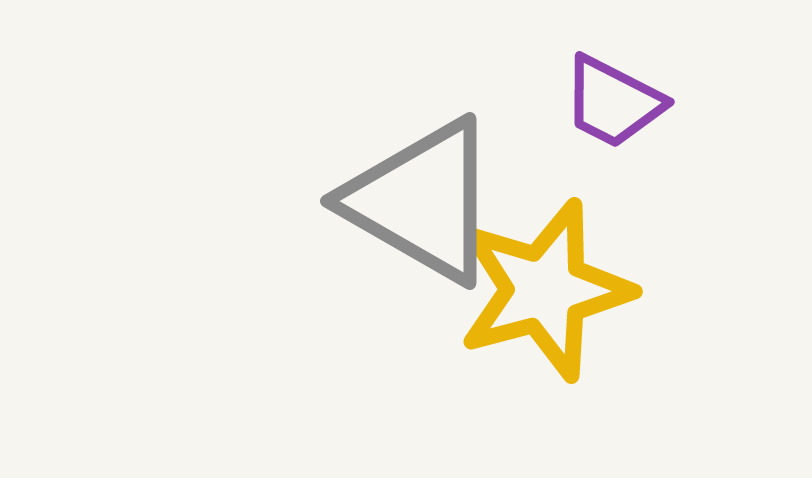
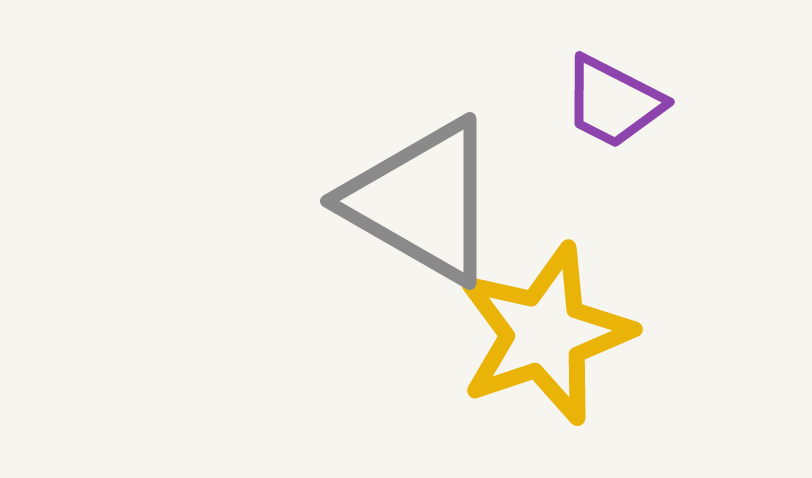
yellow star: moved 44 px down; rotated 4 degrees counterclockwise
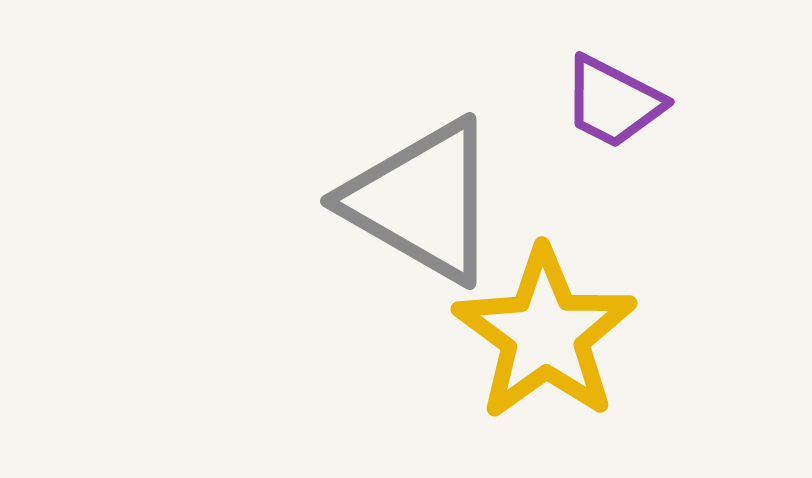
yellow star: rotated 17 degrees counterclockwise
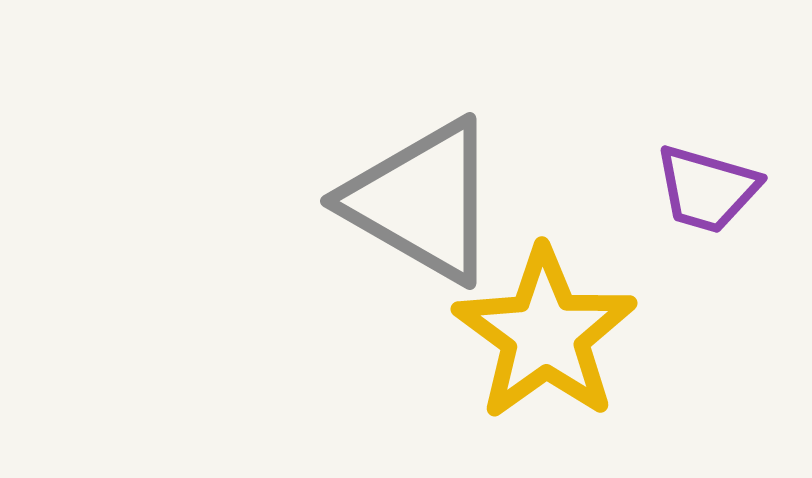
purple trapezoid: moved 94 px right, 87 px down; rotated 11 degrees counterclockwise
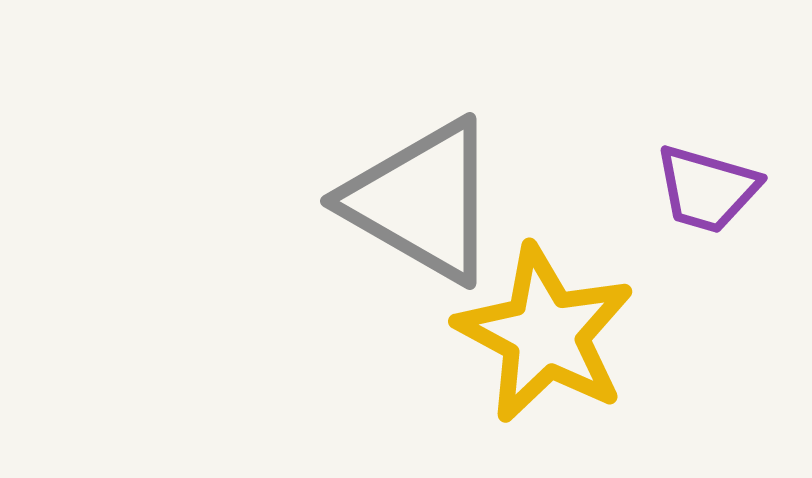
yellow star: rotated 8 degrees counterclockwise
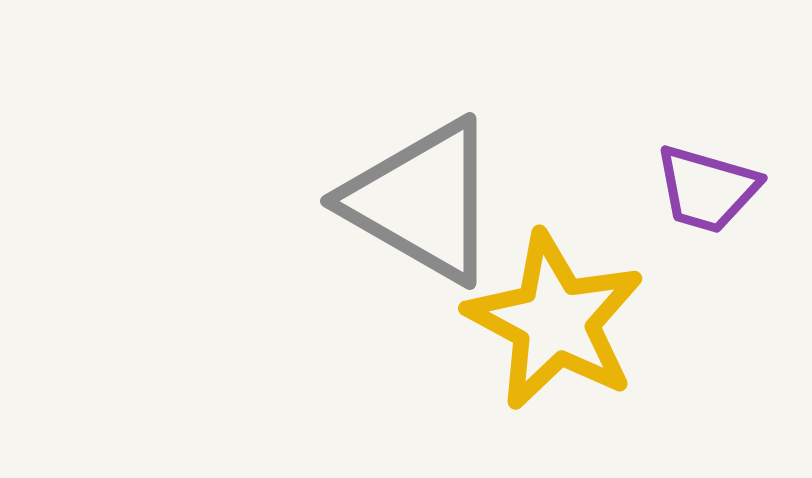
yellow star: moved 10 px right, 13 px up
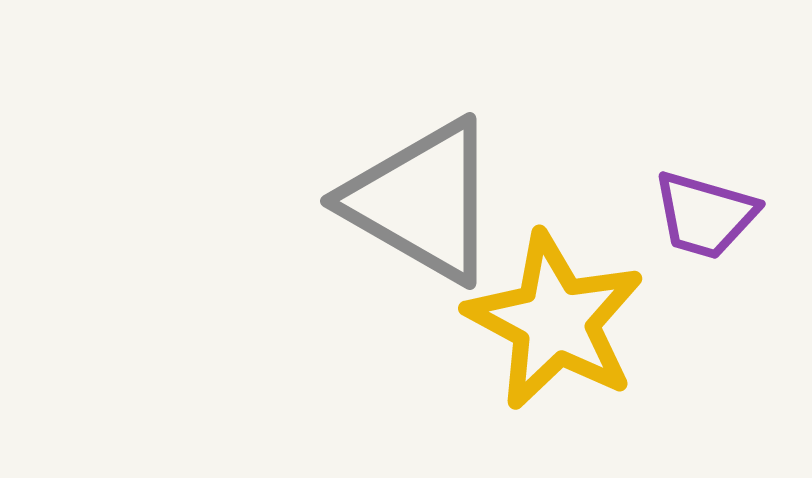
purple trapezoid: moved 2 px left, 26 px down
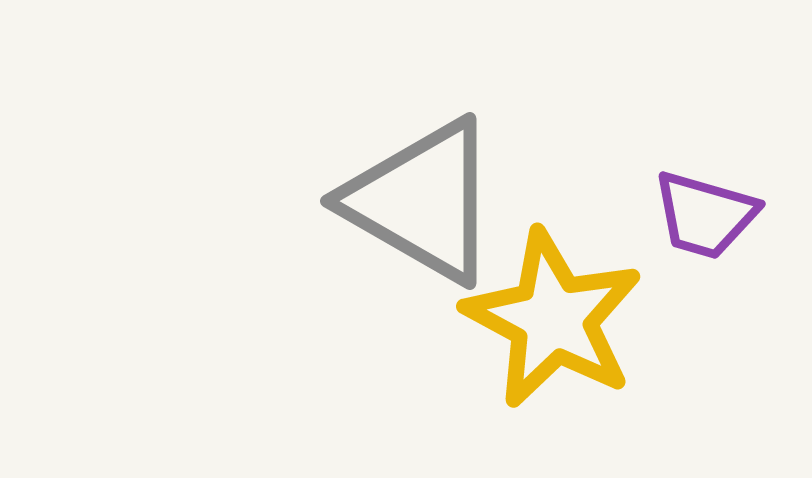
yellow star: moved 2 px left, 2 px up
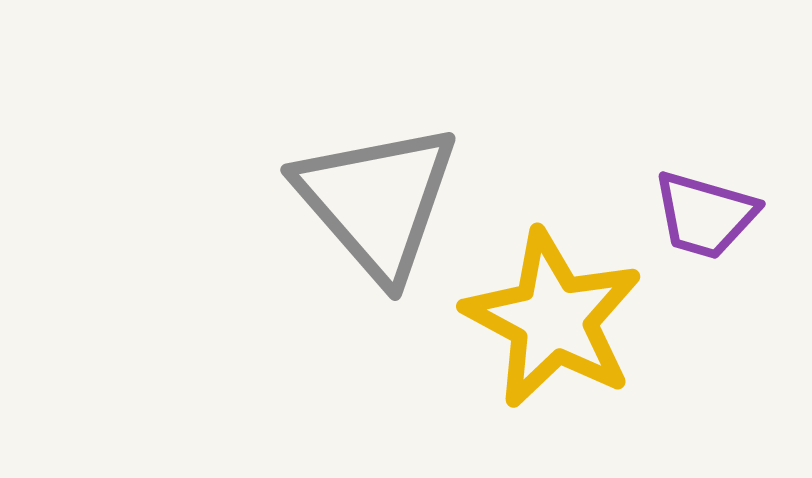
gray triangle: moved 45 px left; rotated 19 degrees clockwise
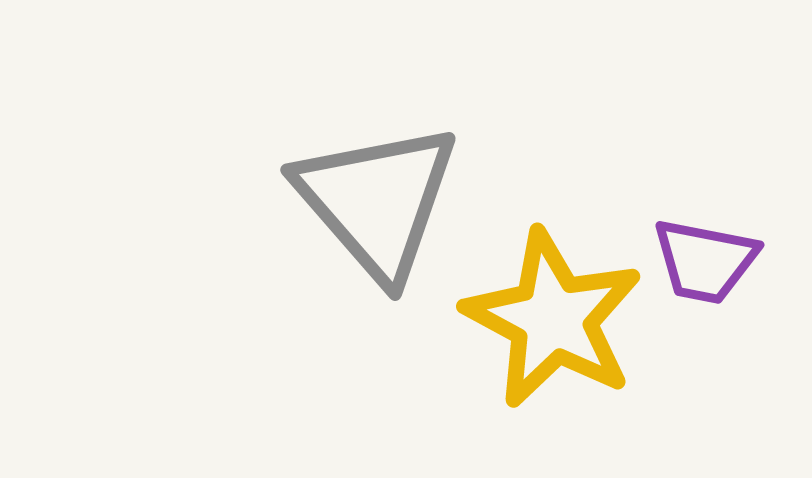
purple trapezoid: moved 46 px down; rotated 5 degrees counterclockwise
